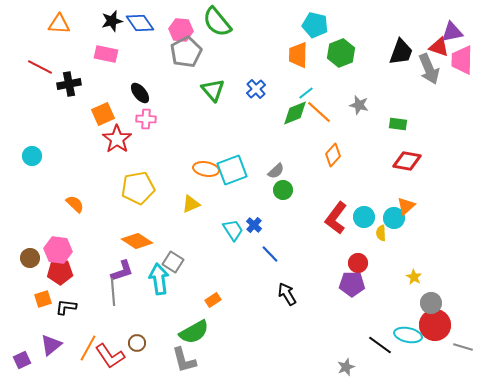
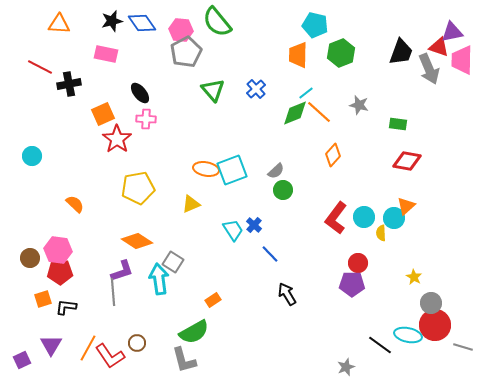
blue diamond at (140, 23): moved 2 px right
purple triangle at (51, 345): rotated 20 degrees counterclockwise
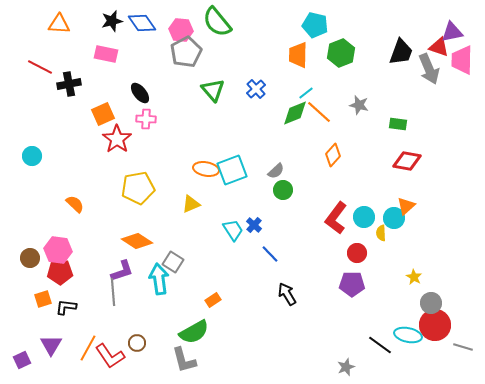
red circle at (358, 263): moved 1 px left, 10 px up
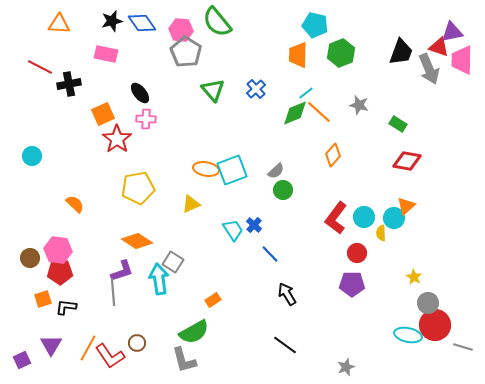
gray pentagon at (186, 52): rotated 12 degrees counterclockwise
green rectangle at (398, 124): rotated 24 degrees clockwise
gray circle at (431, 303): moved 3 px left
black line at (380, 345): moved 95 px left
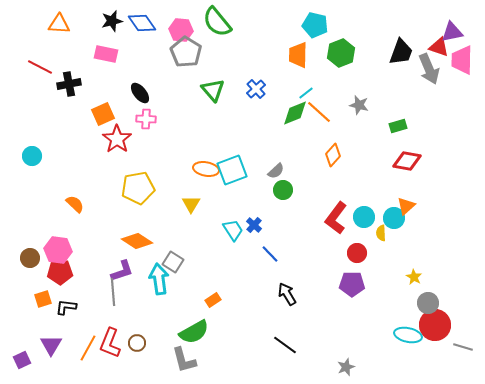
green rectangle at (398, 124): moved 2 px down; rotated 48 degrees counterclockwise
yellow triangle at (191, 204): rotated 36 degrees counterclockwise
red L-shape at (110, 356): moved 13 px up; rotated 56 degrees clockwise
